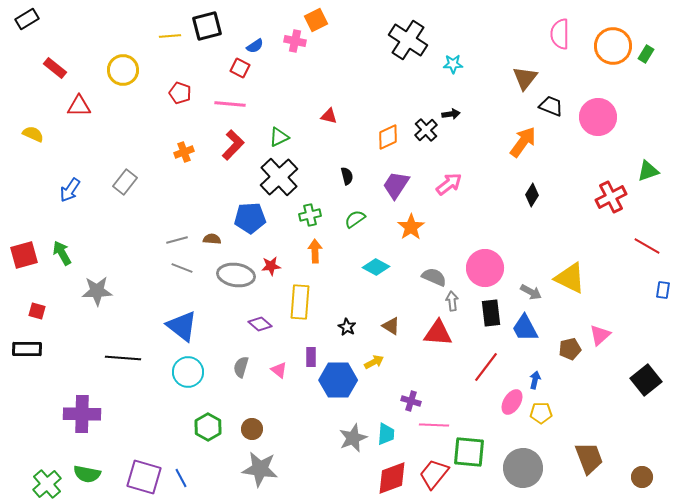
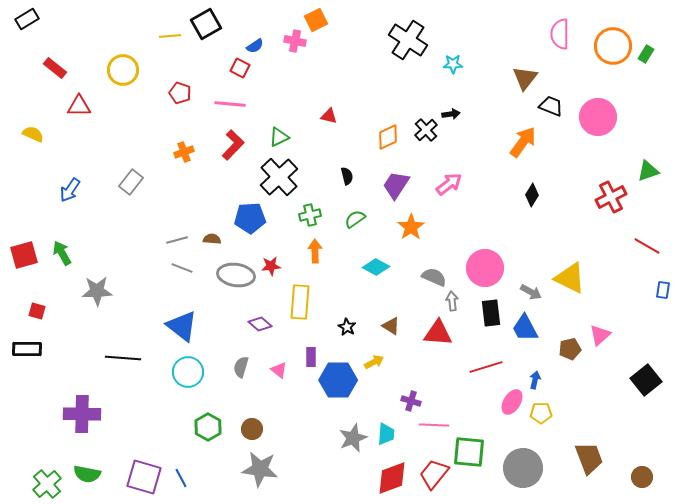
black square at (207, 26): moved 1 px left, 2 px up; rotated 16 degrees counterclockwise
gray rectangle at (125, 182): moved 6 px right
red line at (486, 367): rotated 36 degrees clockwise
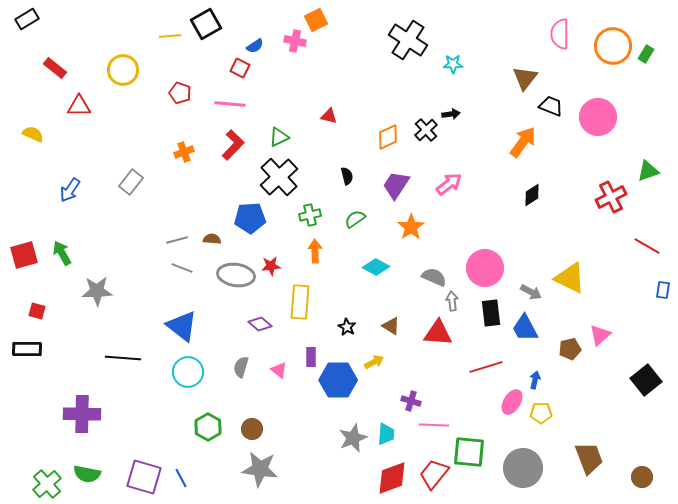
black diamond at (532, 195): rotated 25 degrees clockwise
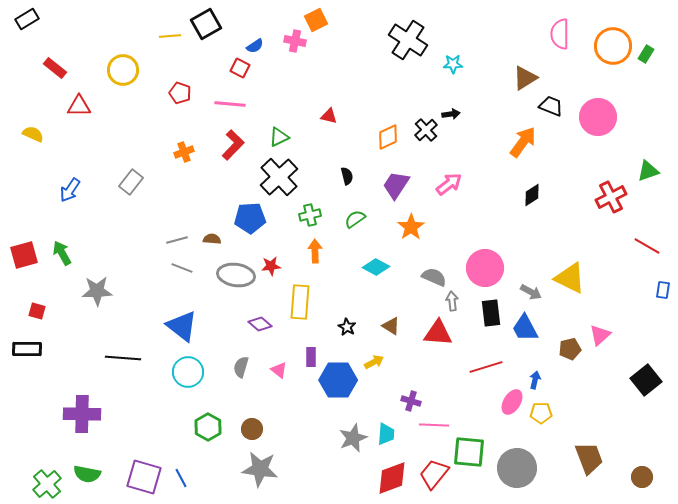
brown triangle at (525, 78): rotated 20 degrees clockwise
gray circle at (523, 468): moved 6 px left
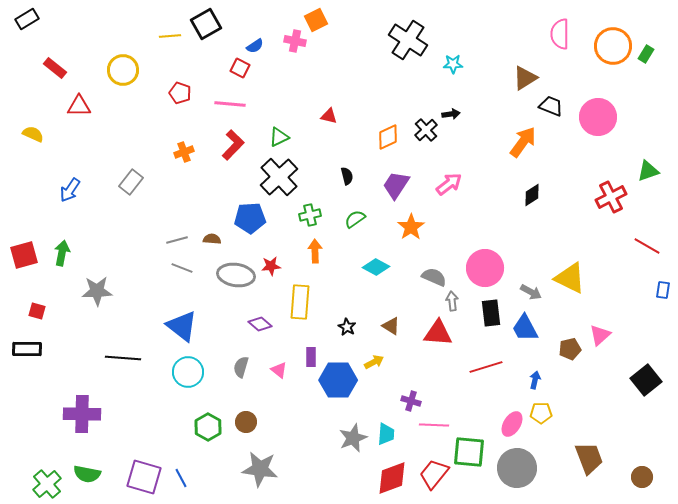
green arrow at (62, 253): rotated 40 degrees clockwise
pink ellipse at (512, 402): moved 22 px down
brown circle at (252, 429): moved 6 px left, 7 px up
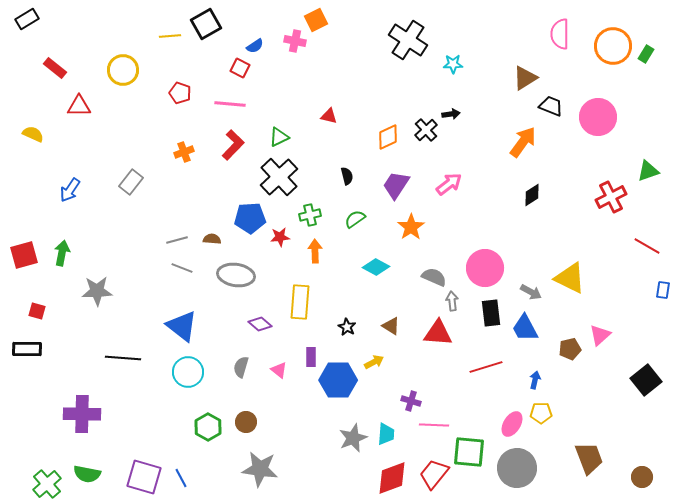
red star at (271, 266): moved 9 px right, 29 px up
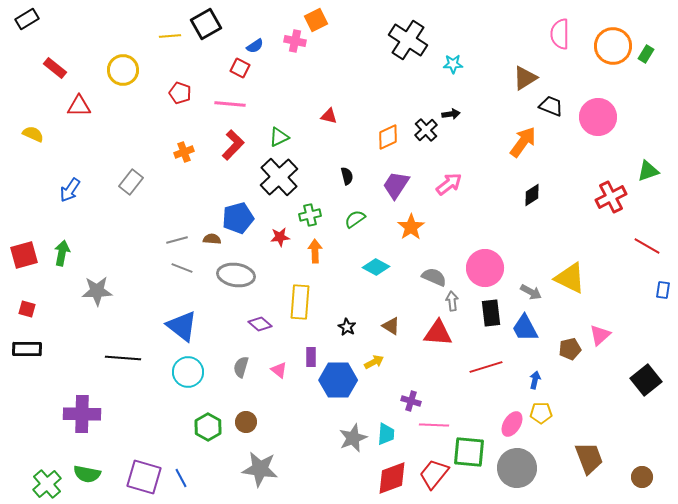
blue pentagon at (250, 218): moved 12 px left; rotated 12 degrees counterclockwise
red square at (37, 311): moved 10 px left, 2 px up
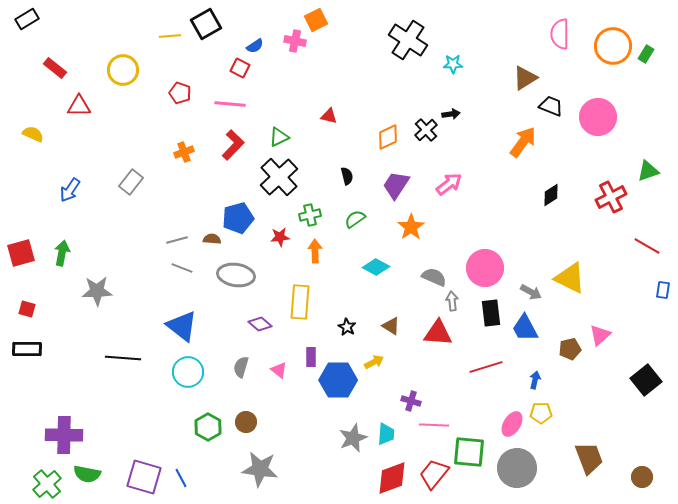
black diamond at (532, 195): moved 19 px right
red square at (24, 255): moved 3 px left, 2 px up
purple cross at (82, 414): moved 18 px left, 21 px down
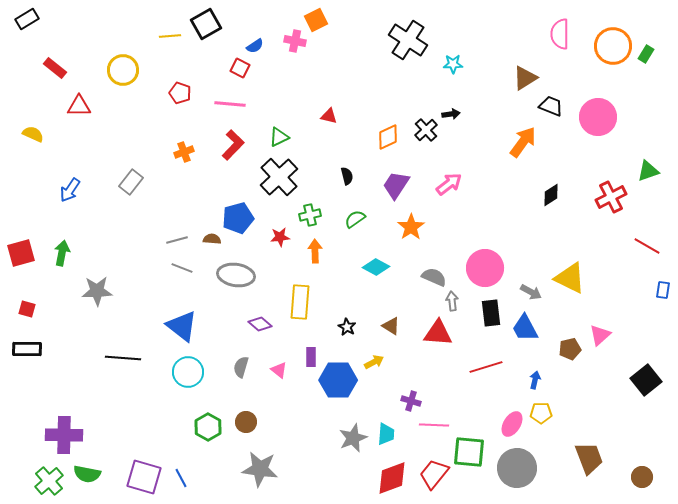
green cross at (47, 484): moved 2 px right, 3 px up
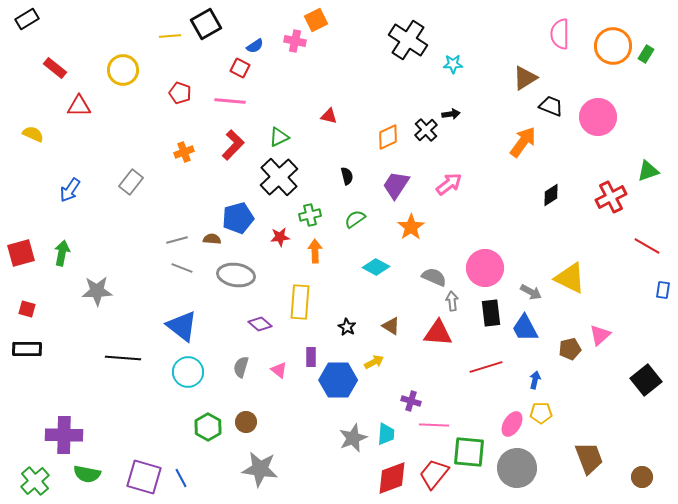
pink line at (230, 104): moved 3 px up
green cross at (49, 481): moved 14 px left
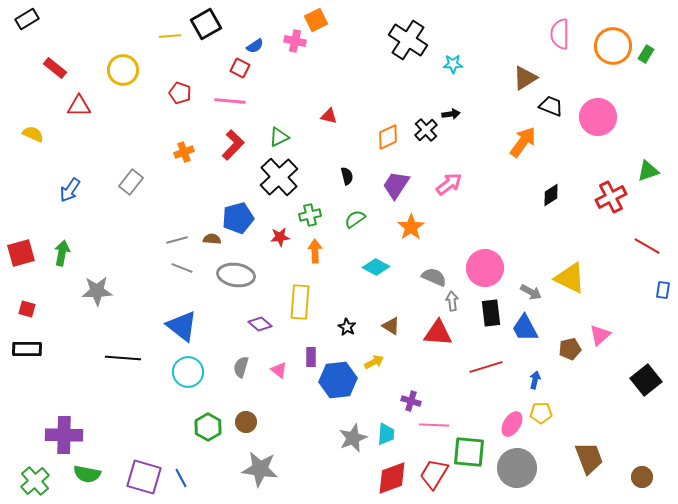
blue hexagon at (338, 380): rotated 6 degrees counterclockwise
red trapezoid at (434, 474): rotated 8 degrees counterclockwise
